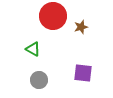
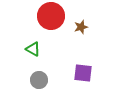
red circle: moved 2 px left
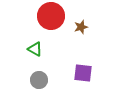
green triangle: moved 2 px right
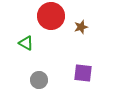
green triangle: moved 9 px left, 6 px up
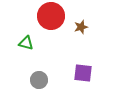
green triangle: rotated 14 degrees counterclockwise
